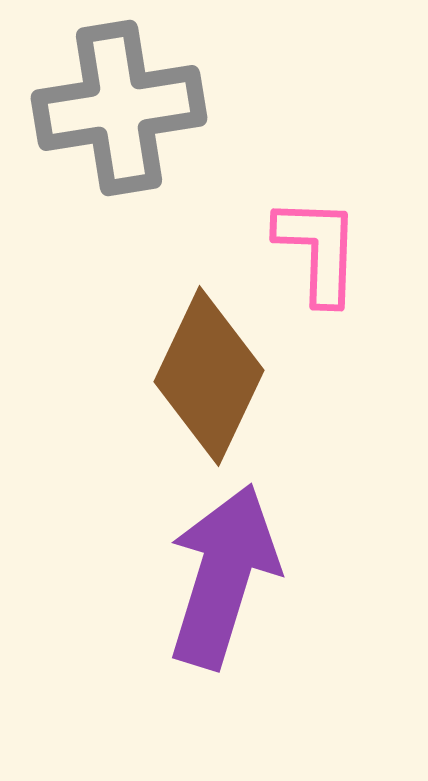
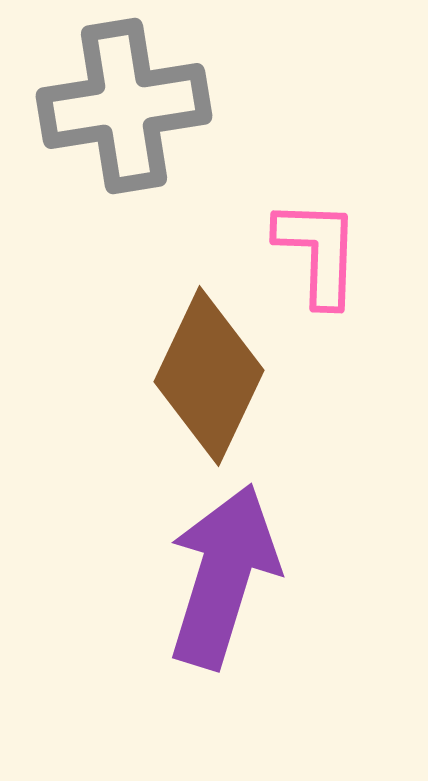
gray cross: moved 5 px right, 2 px up
pink L-shape: moved 2 px down
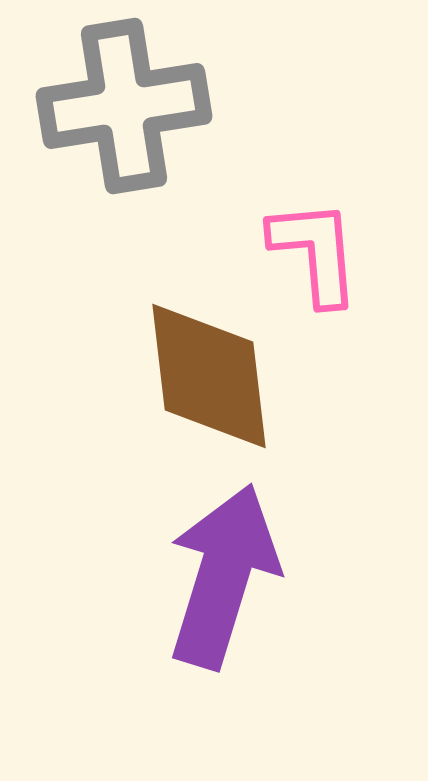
pink L-shape: moved 3 px left; rotated 7 degrees counterclockwise
brown diamond: rotated 32 degrees counterclockwise
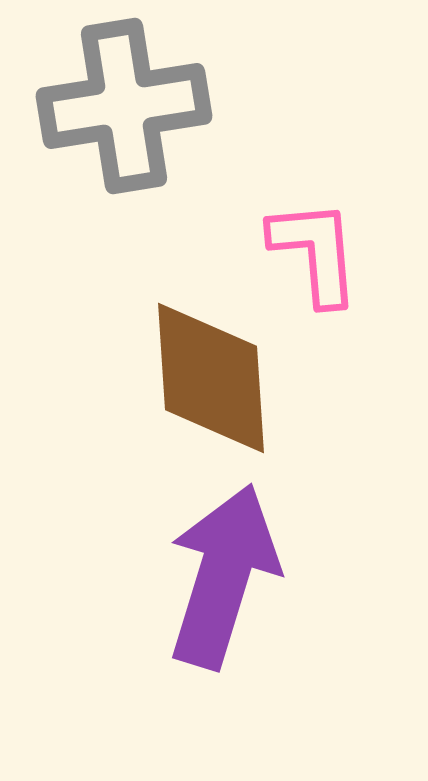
brown diamond: moved 2 px right, 2 px down; rotated 3 degrees clockwise
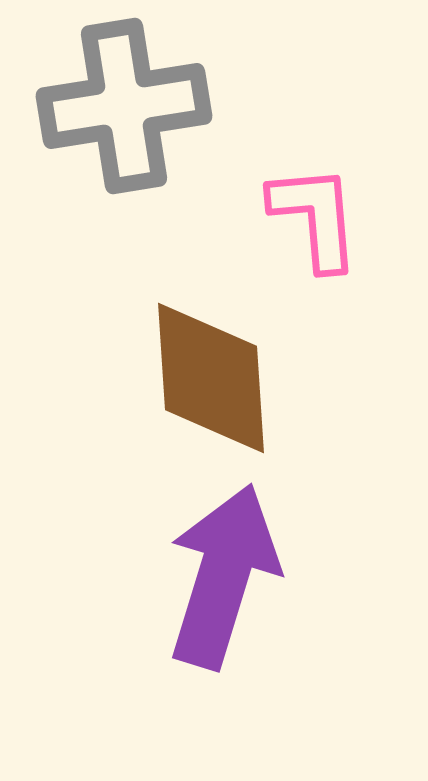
pink L-shape: moved 35 px up
